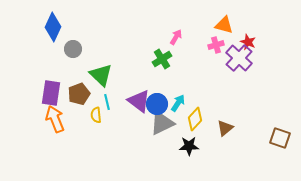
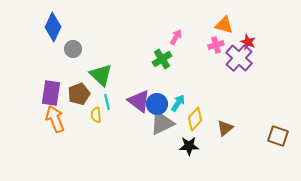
brown square: moved 2 px left, 2 px up
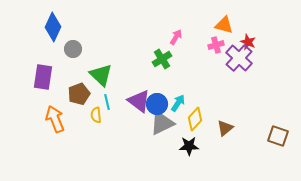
purple rectangle: moved 8 px left, 16 px up
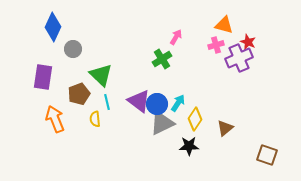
purple cross: rotated 24 degrees clockwise
yellow semicircle: moved 1 px left, 4 px down
yellow diamond: rotated 10 degrees counterclockwise
brown square: moved 11 px left, 19 px down
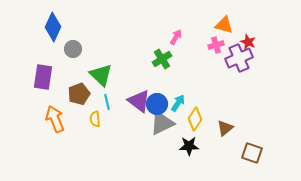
brown square: moved 15 px left, 2 px up
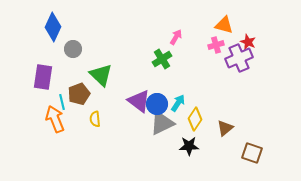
cyan line: moved 45 px left
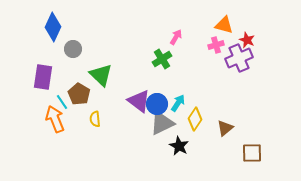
red star: moved 1 px left, 2 px up
brown pentagon: rotated 20 degrees counterclockwise
cyan line: rotated 21 degrees counterclockwise
black star: moved 10 px left; rotated 30 degrees clockwise
brown square: rotated 20 degrees counterclockwise
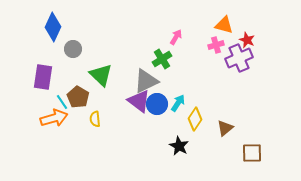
brown pentagon: moved 1 px left, 3 px down
orange arrow: moved 1 px left, 1 px up; rotated 96 degrees clockwise
gray triangle: moved 16 px left, 42 px up
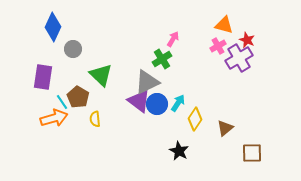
pink arrow: moved 3 px left, 2 px down
pink cross: moved 2 px right, 1 px down; rotated 14 degrees counterclockwise
purple cross: rotated 8 degrees counterclockwise
gray triangle: moved 1 px right, 1 px down
black star: moved 5 px down
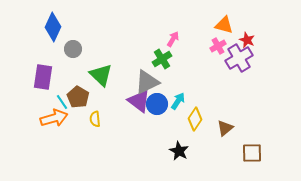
cyan arrow: moved 2 px up
